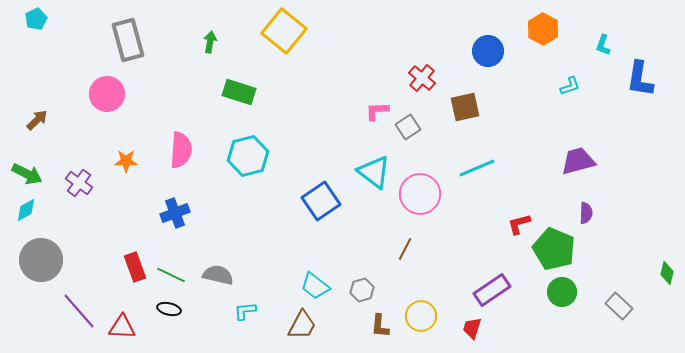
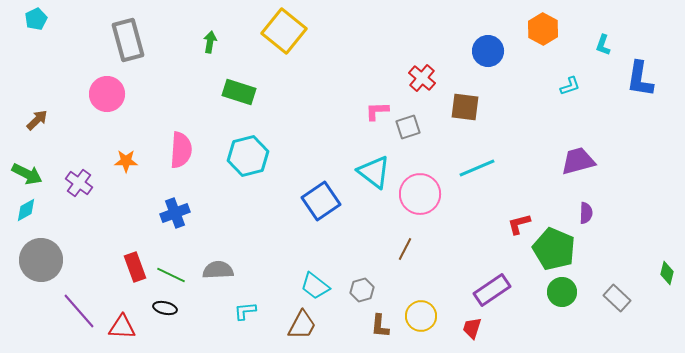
brown square at (465, 107): rotated 20 degrees clockwise
gray square at (408, 127): rotated 15 degrees clockwise
gray semicircle at (218, 275): moved 5 px up; rotated 16 degrees counterclockwise
gray rectangle at (619, 306): moved 2 px left, 8 px up
black ellipse at (169, 309): moved 4 px left, 1 px up
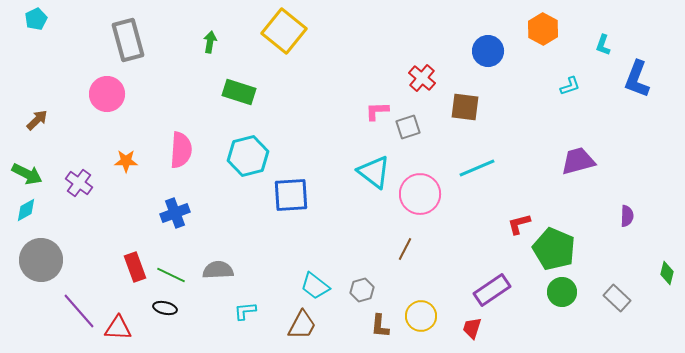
blue L-shape at (640, 79): moved 3 px left; rotated 12 degrees clockwise
blue square at (321, 201): moved 30 px left, 6 px up; rotated 30 degrees clockwise
purple semicircle at (586, 213): moved 41 px right, 3 px down
red triangle at (122, 327): moved 4 px left, 1 px down
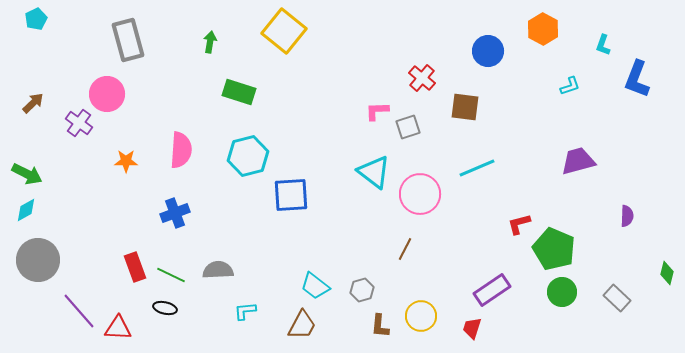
brown arrow at (37, 120): moved 4 px left, 17 px up
purple cross at (79, 183): moved 60 px up
gray circle at (41, 260): moved 3 px left
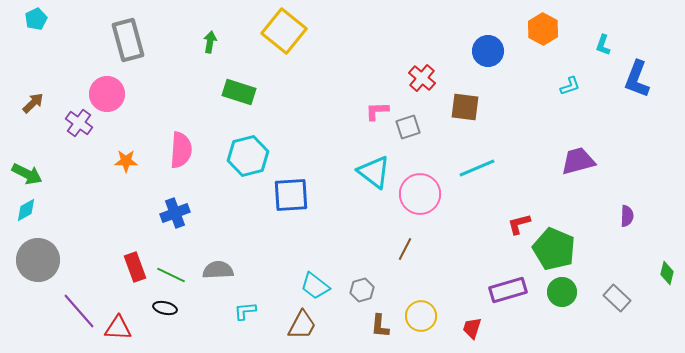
purple rectangle at (492, 290): moved 16 px right; rotated 18 degrees clockwise
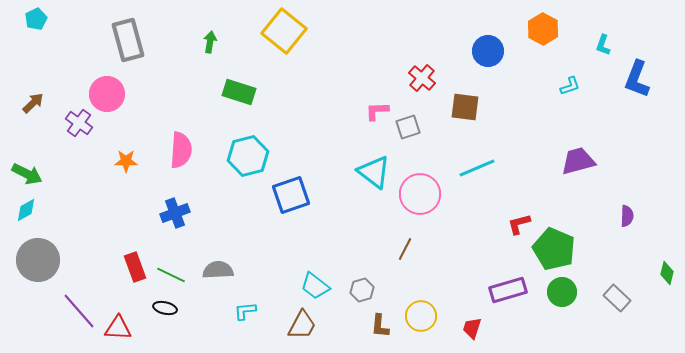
blue square at (291, 195): rotated 15 degrees counterclockwise
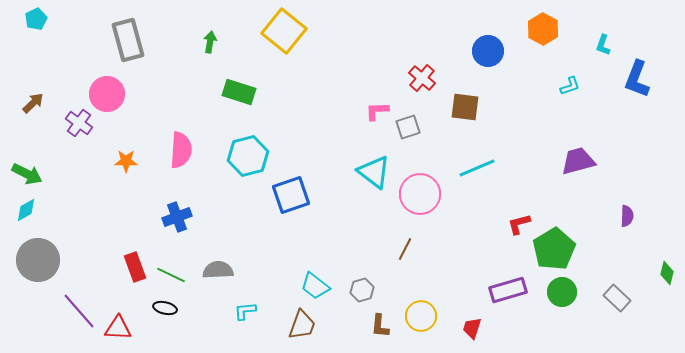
blue cross at (175, 213): moved 2 px right, 4 px down
green pentagon at (554, 249): rotated 18 degrees clockwise
brown trapezoid at (302, 325): rotated 8 degrees counterclockwise
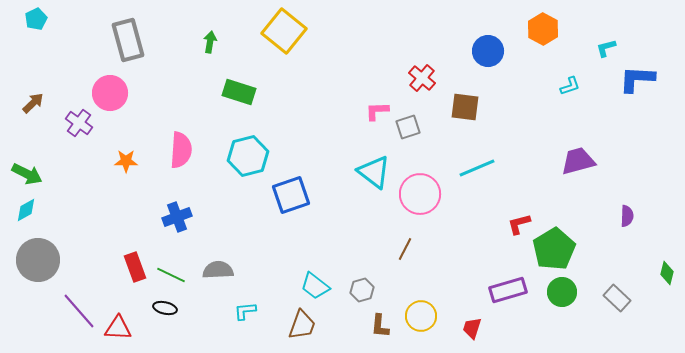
cyan L-shape at (603, 45): moved 3 px right, 3 px down; rotated 55 degrees clockwise
blue L-shape at (637, 79): rotated 72 degrees clockwise
pink circle at (107, 94): moved 3 px right, 1 px up
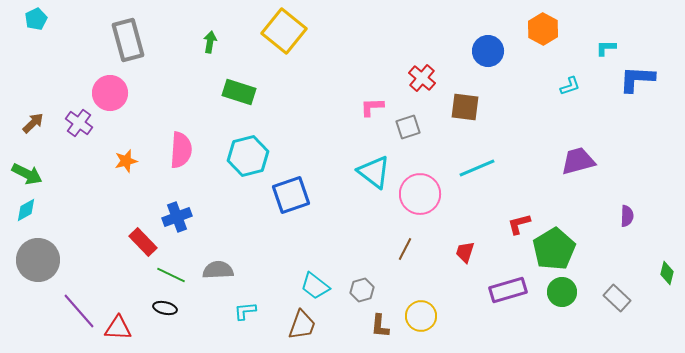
cyan L-shape at (606, 48): rotated 15 degrees clockwise
brown arrow at (33, 103): moved 20 px down
pink L-shape at (377, 111): moved 5 px left, 4 px up
orange star at (126, 161): rotated 15 degrees counterclockwise
red rectangle at (135, 267): moved 8 px right, 25 px up; rotated 24 degrees counterclockwise
red trapezoid at (472, 328): moved 7 px left, 76 px up
